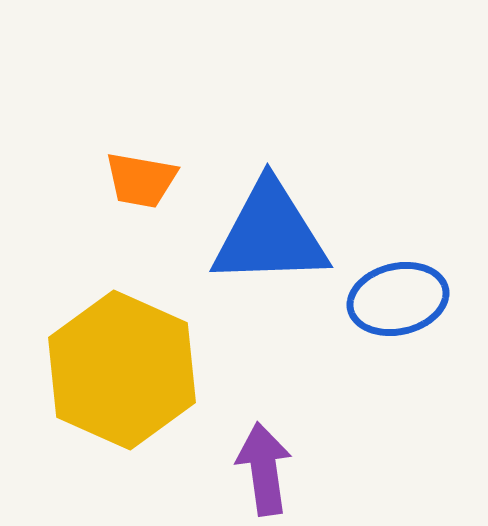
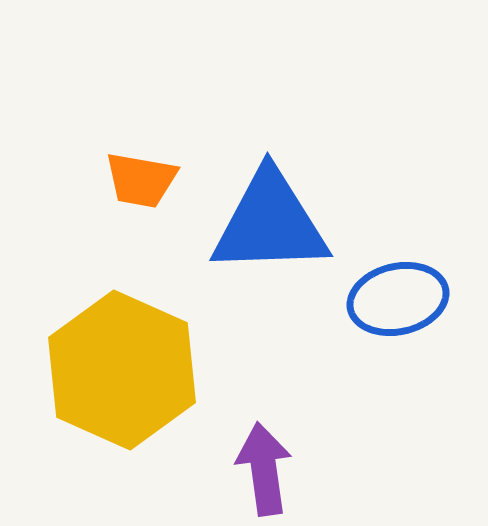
blue triangle: moved 11 px up
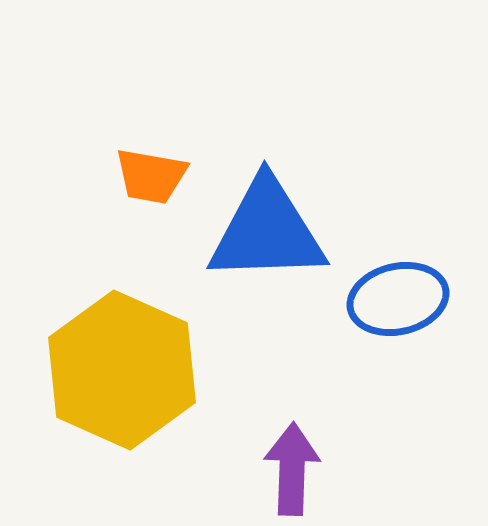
orange trapezoid: moved 10 px right, 4 px up
blue triangle: moved 3 px left, 8 px down
purple arrow: moved 28 px right; rotated 10 degrees clockwise
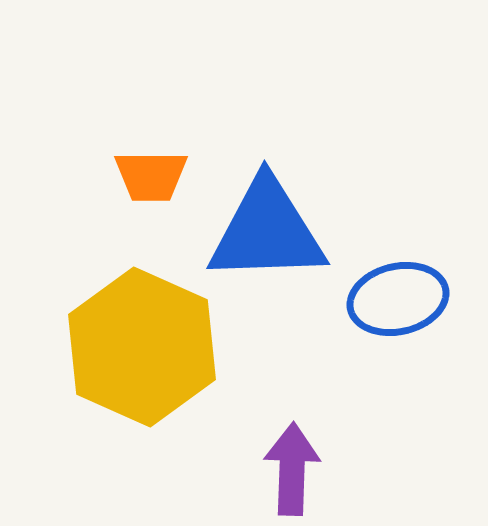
orange trapezoid: rotated 10 degrees counterclockwise
yellow hexagon: moved 20 px right, 23 px up
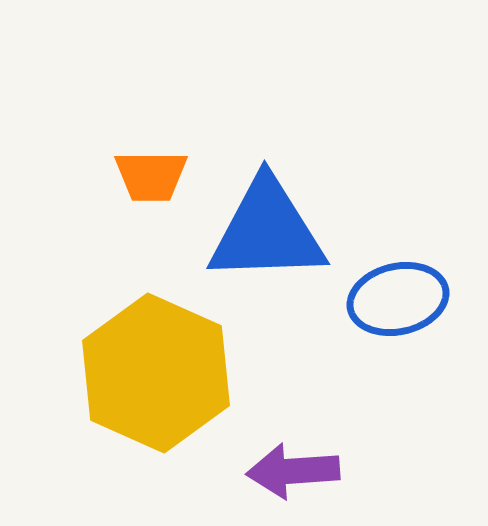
yellow hexagon: moved 14 px right, 26 px down
purple arrow: moved 1 px right, 2 px down; rotated 96 degrees counterclockwise
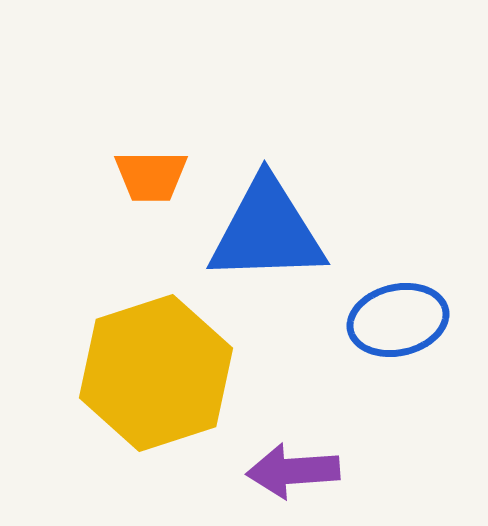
blue ellipse: moved 21 px down
yellow hexagon: rotated 18 degrees clockwise
